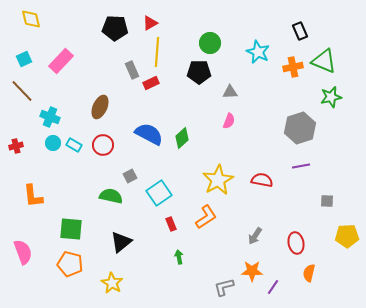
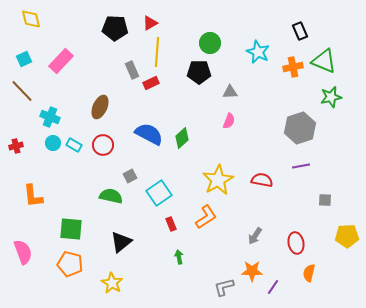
gray square at (327, 201): moved 2 px left, 1 px up
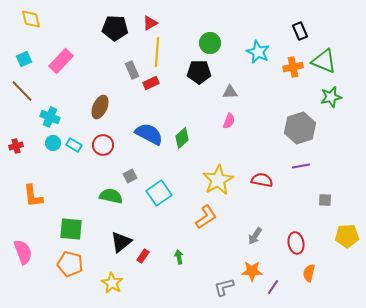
red rectangle at (171, 224): moved 28 px left, 32 px down; rotated 56 degrees clockwise
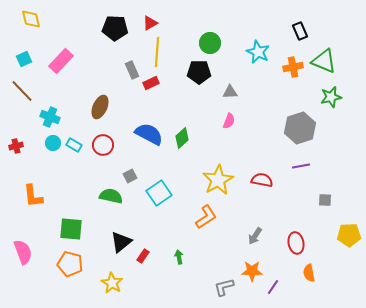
yellow pentagon at (347, 236): moved 2 px right, 1 px up
orange semicircle at (309, 273): rotated 24 degrees counterclockwise
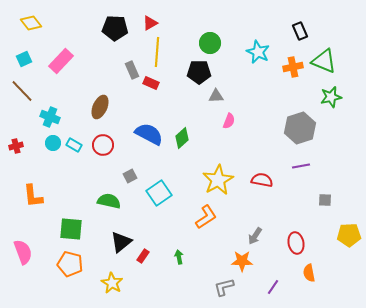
yellow diamond at (31, 19): moved 4 px down; rotated 25 degrees counterclockwise
red rectangle at (151, 83): rotated 49 degrees clockwise
gray triangle at (230, 92): moved 14 px left, 4 px down
green semicircle at (111, 196): moved 2 px left, 5 px down
orange star at (252, 271): moved 10 px left, 10 px up
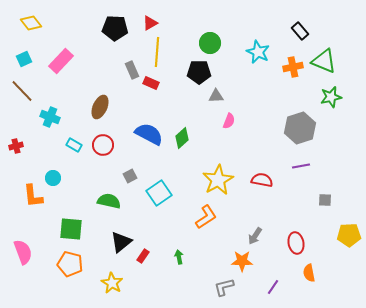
black rectangle at (300, 31): rotated 18 degrees counterclockwise
cyan circle at (53, 143): moved 35 px down
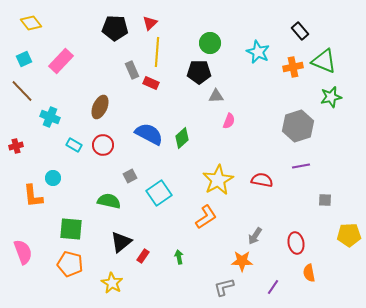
red triangle at (150, 23): rotated 14 degrees counterclockwise
gray hexagon at (300, 128): moved 2 px left, 2 px up
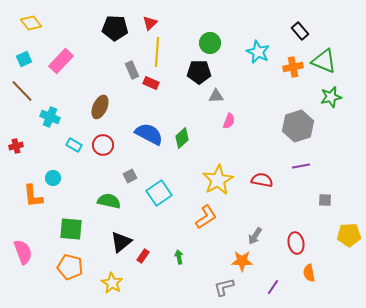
orange pentagon at (70, 264): moved 3 px down
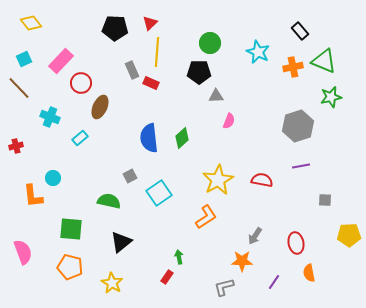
brown line at (22, 91): moved 3 px left, 3 px up
blue semicircle at (149, 134): moved 4 px down; rotated 124 degrees counterclockwise
cyan rectangle at (74, 145): moved 6 px right, 7 px up; rotated 70 degrees counterclockwise
red circle at (103, 145): moved 22 px left, 62 px up
red rectangle at (143, 256): moved 24 px right, 21 px down
purple line at (273, 287): moved 1 px right, 5 px up
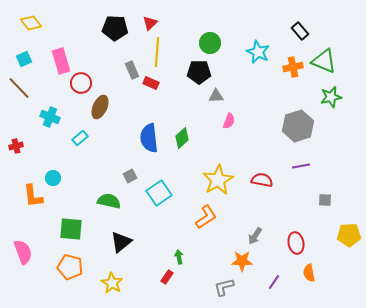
pink rectangle at (61, 61): rotated 60 degrees counterclockwise
